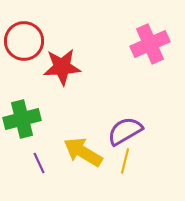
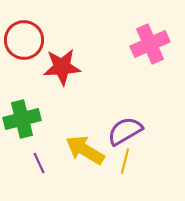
red circle: moved 1 px up
yellow arrow: moved 2 px right, 2 px up
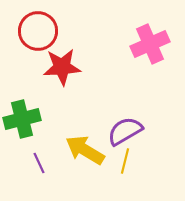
red circle: moved 14 px right, 9 px up
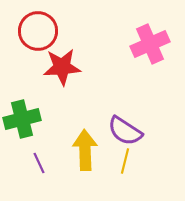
purple semicircle: rotated 117 degrees counterclockwise
yellow arrow: rotated 57 degrees clockwise
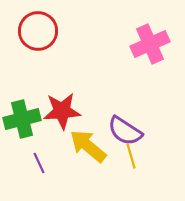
red star: moved 44 px down
yellow arrow: moved 3 px right, 4 px up; rotated 48 degrees counterclockwise
yellow line: moved 6 px right, 5 px up; rotated 30 degrees counterclockwise
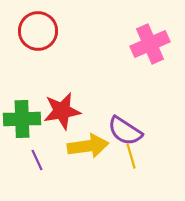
red star: rotated 6 degrees counterclockwise
green cross: rotated 12 degrees clockwise
yellow arrow: rotated 132 degrees clockwise
purple line: moved 2 px left, 3 px up
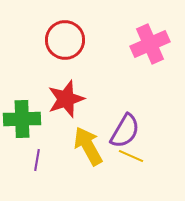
red circle: moved 27 px right, 9 px down
red star: moved 4 px right, 12 px up; rotated 9 degrees counterclockwise
purple semicircle: rotated 93 degrees counterclockwise
yellow arrow: rotated 111 degrees counterclockwise
yellow line: rotated 50 degrees counterclockwise
purple line: rotated 35 degrees clockwise
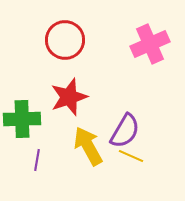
red star: moved 3 px right, 2 px up
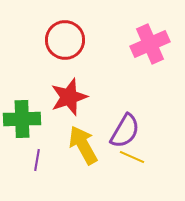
yellow arrow: moved 5 px left, 1 px up
yellow line: moved 1 px right, 1 px down
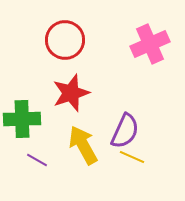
red star: moved 2 px right, 4 px up
purple semicircle: rotated 6 degrees counterclockwise
purple line: rotated 70 degrees counterclockwise
